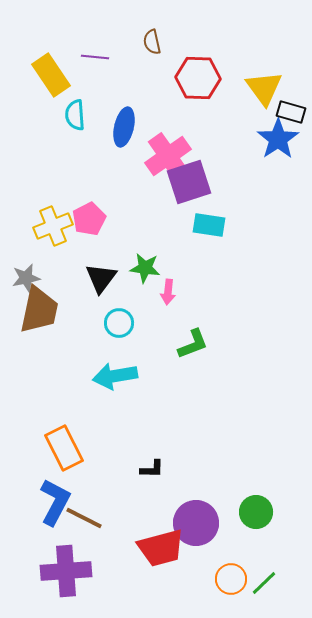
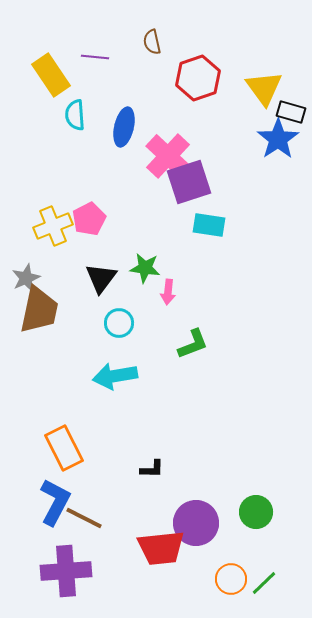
red hexagon: rotated 21 degrees counterclockwise
pink cross: rotated 12 degrees counterclockwise
gray star: rotated 12 degrees counterclockwise
red trapezoid: rotated 9 degrees clockwise
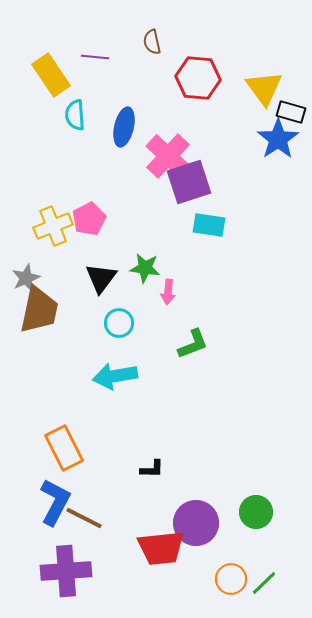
red hexagon: rotated 24 degrees clockwise
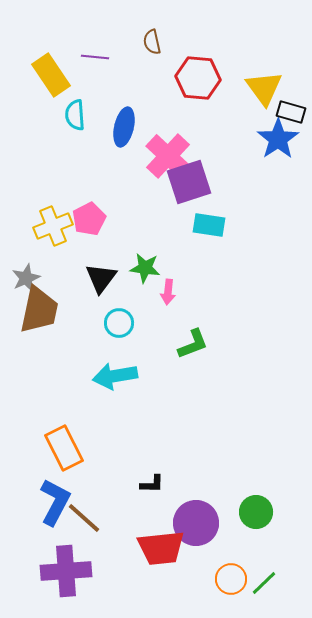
black L-shape: moved 15 px down
brown line: rotated 15 degrees clockwise
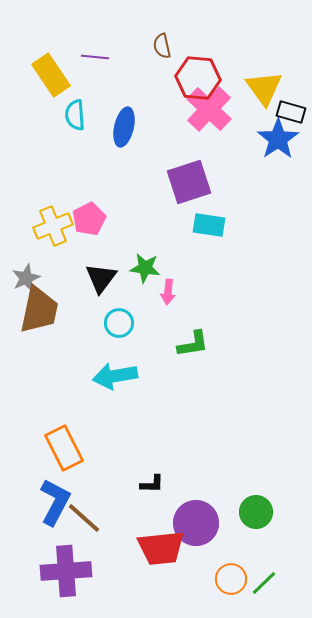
brown semicircle: moved 10 px right, 4 px down
pink cross: moved 41 px right, 47 px up
green L-shape: rotated 12 degrees clockwise
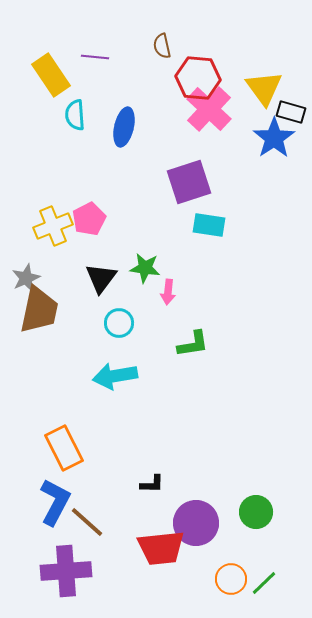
blue star: moved 4 px left, 1 px up
brown line: moved 3 px right, 4 px down
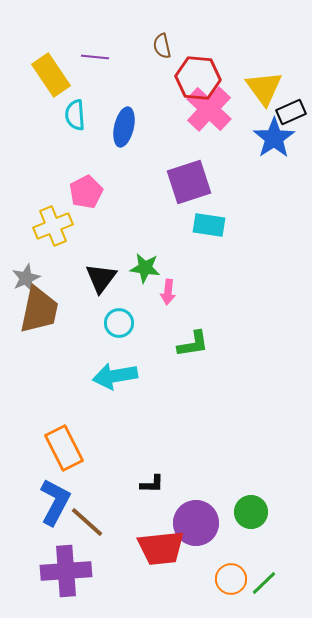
black rectangle: rotated 40 degrees counterclockwise
pink pentagon: moved 3 px left, 27 px up
green circle: moved 5 px left
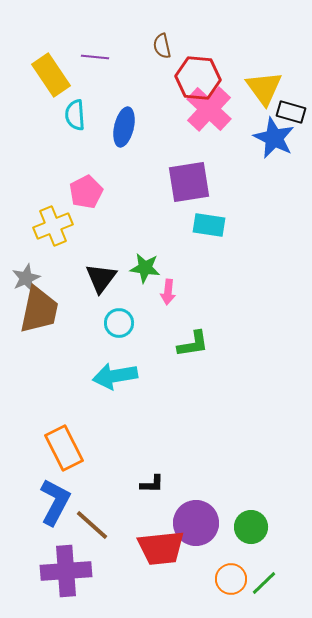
black rectangle: rotated 40 degrees clockwise
blue star: rotated 12 degrees counterclockwise
purple square: rotated 9 degrees clockwise
green circle: moved 15 px down
brown line: moved 5 px right, 3 px down
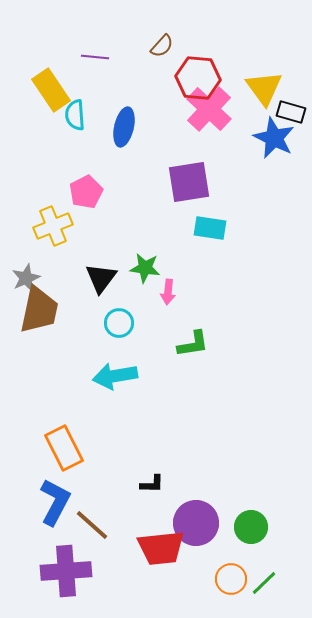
brown semicircle: rotated 125 degrees counterclockwise
yellow rectangle: moved 15 px down
cyan rectangle: moved 1 px right, 3 px down
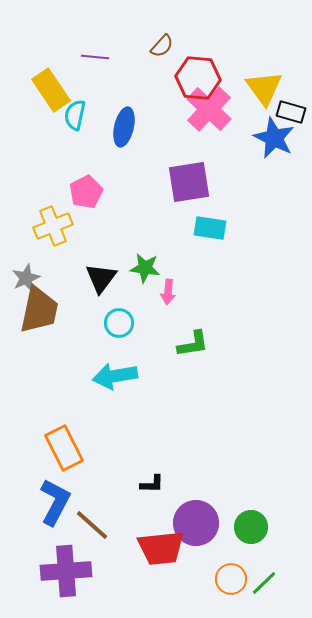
cyan semicircle: rotated 16 degrees clockwise
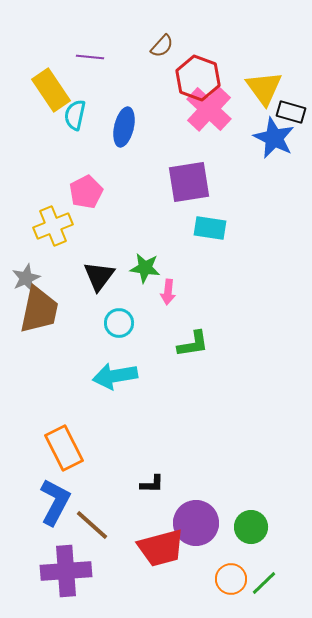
purple line: moved 5 px left
red hexagon: rotated 15 degrees clockwise
black triangle: moved 2 px left, 2 px up
red trapezoid: rotated 9 degrees counterclockwise
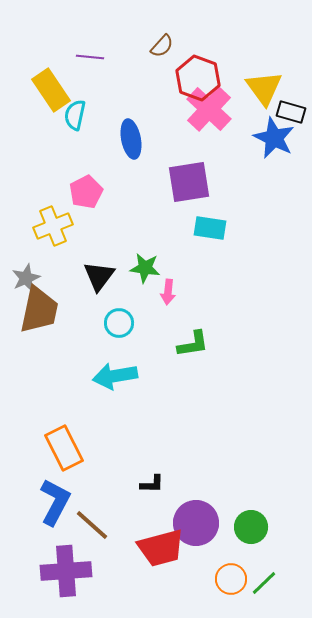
blue ellipse: moved 7 px right, 12 px down; rotated 24 degrees counterclockwise
